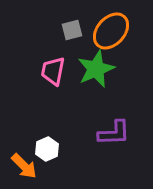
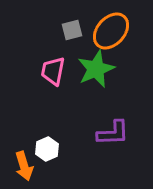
purple L-shape: moved 1 px left
orange arrow: rotated 28 degrees clockwise
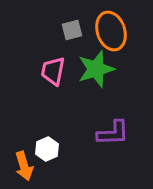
orange ellipse: rotated 60 degrees counterclockwise
green star: rotated 6 degrees clockwise
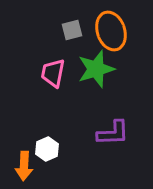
pink trapezoid: moved 2 px down
orange arrow: rotated 20 degrees clockwise
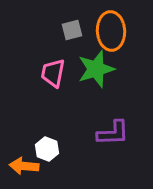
orange ellipse: rotated 15 degrees clockwise
white hexagon: rotated 15 degrees counterclockwise
orange arrow: rotated 92 degrees clockwise
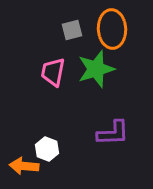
orange ellipse: moved 1 px right, 2 px up
pink trapezoid: moved 1 px up
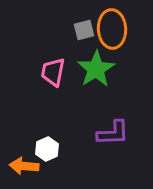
gray square: moved 12 px right
green star: rotated 15 degrees counterclockwise
white hexagon: rotated 15 degrees clockwise
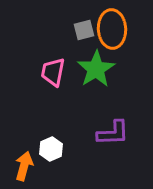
white hexagon: moved 4 px right
orange arrow: rotated 100 degrees clockwise
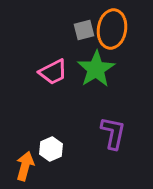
orange ellipse: rotated 12 degrees clockwise
pink trapezoid: rotated 128 degrees counterclockwise
purple L-shape: rotated 76 degrees counterclockwise
orange arrow: moved 1 px right
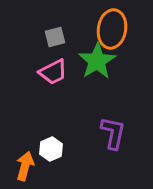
gray square: moved 29 px left, 7 px down
green star: moved 1 px right, 8 px up
